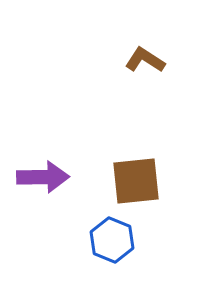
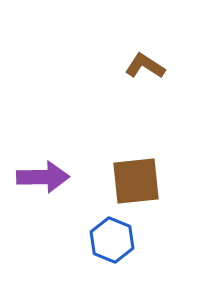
brown L-shape: moved 6 px down
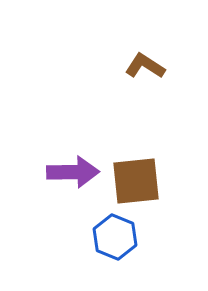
purple arrow: moved 30 px right, 5 px up
blue hexagon: moved 3 px right, 3 px up
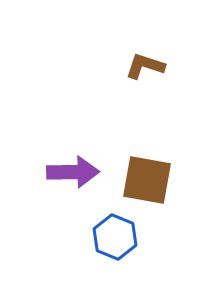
brown L-shape: rotated 15 degrees counterclockwise
brown square: moved 11 px right, 1 px up; rotated 16 degrees clockwise
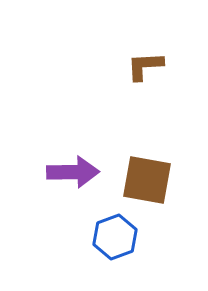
brown L-shape: rotated 21 degrees counterclockwise
blue hexagon: rotated 18 degrees clockwise
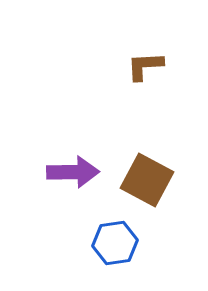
brown square: rotated 18 degrees clockwise
blue hexagon: moved 6 px down; rotated 12 degrees clockwise
